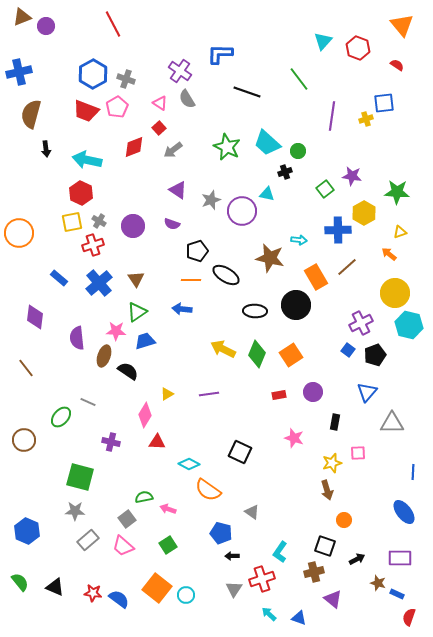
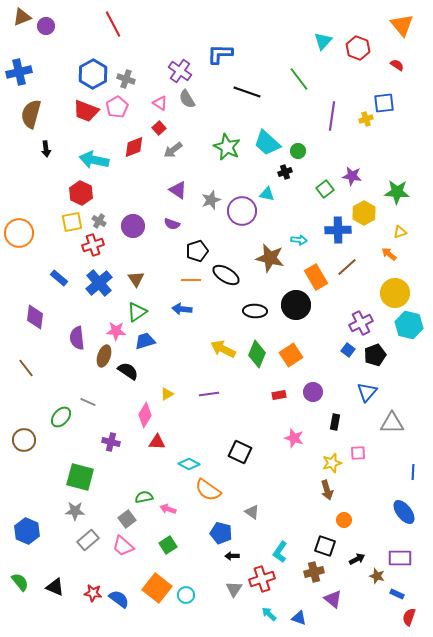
cyan arrow at (87, 160): moved 7 px right
brown star at (378, 583): moved 1 px left, 7 px up
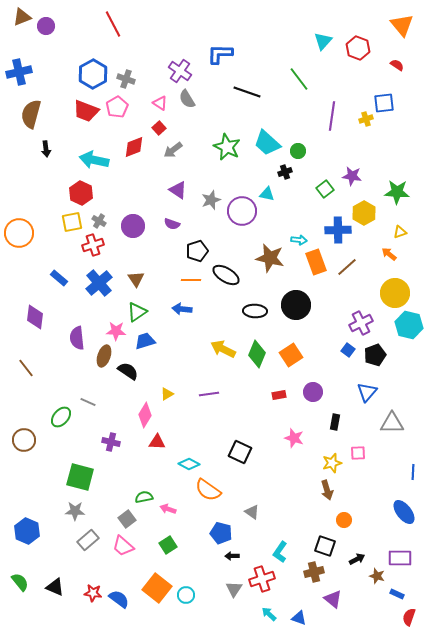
orange rectangle at (316, 277): moved 15 px up; rotated 10 degrees clockwise
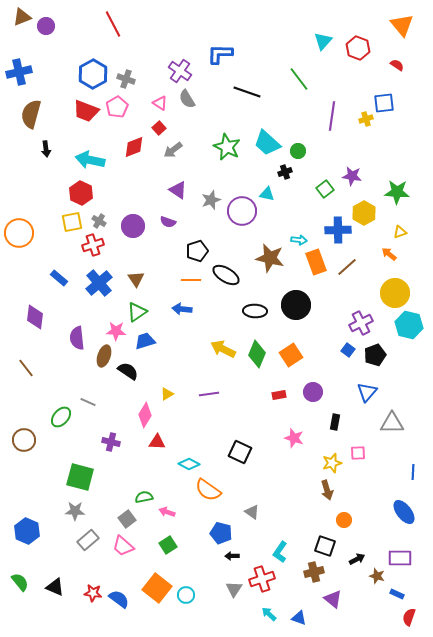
cyan arrow at (94, 160): moved 4 px left
purple semicircle at (172, 224): moved 4 px left, 2 px up
pink arrow at (168, 509): moved 1 px left, 3 px down
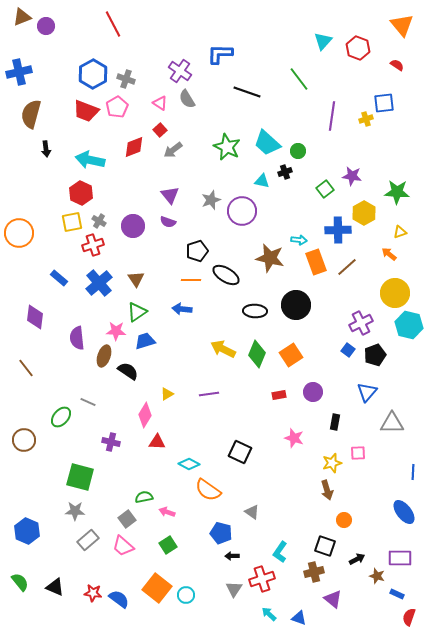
red square at (159, 128): moved 1 px right, 2 px down
purple triangle at (178, 190): moved 8 px left, 5 px down; rotated 18 degrees clockwise
cyan triangle at (267, 194): moved 5 px left, 13 px up
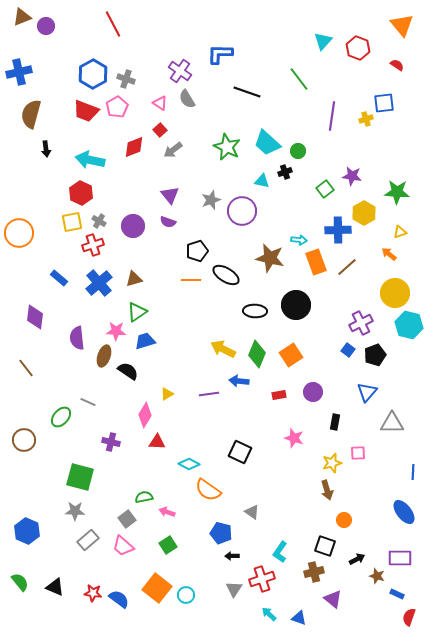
brown triangle at (136, 279): moved 2 px left; rotated 48 degrees clockwise
blue arrow at (182, 309): moved 57 px right, 72 px down
